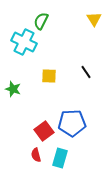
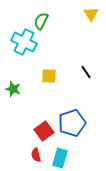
yellow triangle: moved 3 px left, 5 px up
blue pentagon: rotated 16 degrees counterclockwise
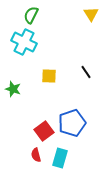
green semicircle: moved 10 px left, 6 px up
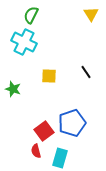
red semicircle: moved 4 px up
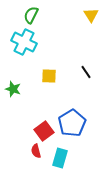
yellow triangle: moved 1 px down
blue pentagon: rotated 12 degrees counterclockwise
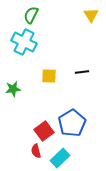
black line: moved 4 px left; rotated 64 degrees counterclockwise
green star: rotated 28 degrees counterclockwise
cyan rectangle: rotated 30 degrees clockwise
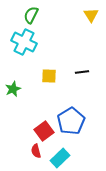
green star: rotated 14 degrees counterclockwise
blue pentagon: moved 1 px left, 2 px up
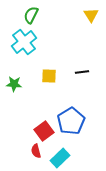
cyan cross: rotated 25 degrees clockwise
green star: moved 1 px right, 5 px up; rotated 28 degrees clockwise
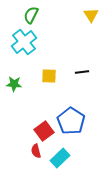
blue pentagon: rotated 8 degrees counterclockwise
